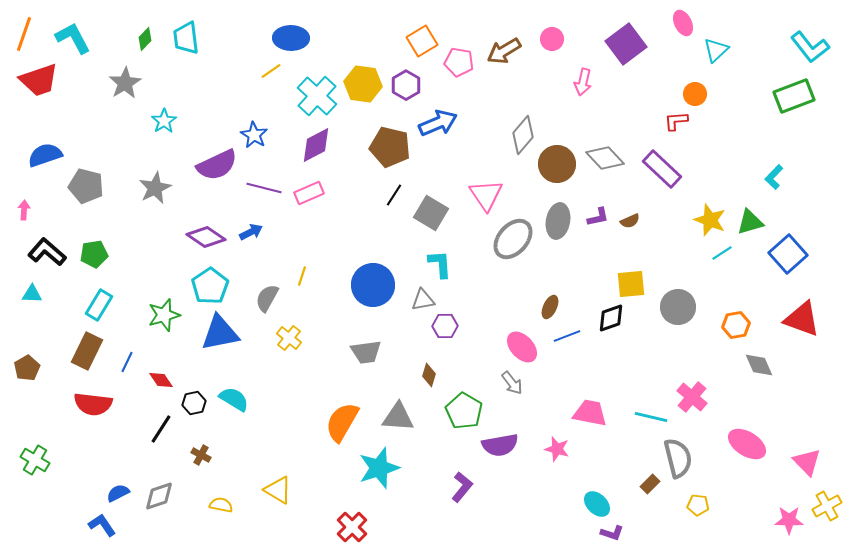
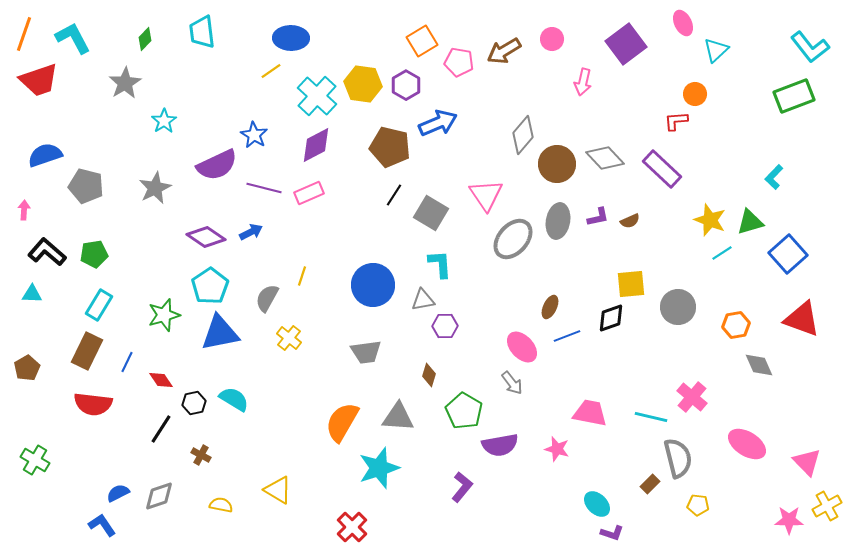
cyan trapezoid at (186, 38): moved 16 px right, 6 px up
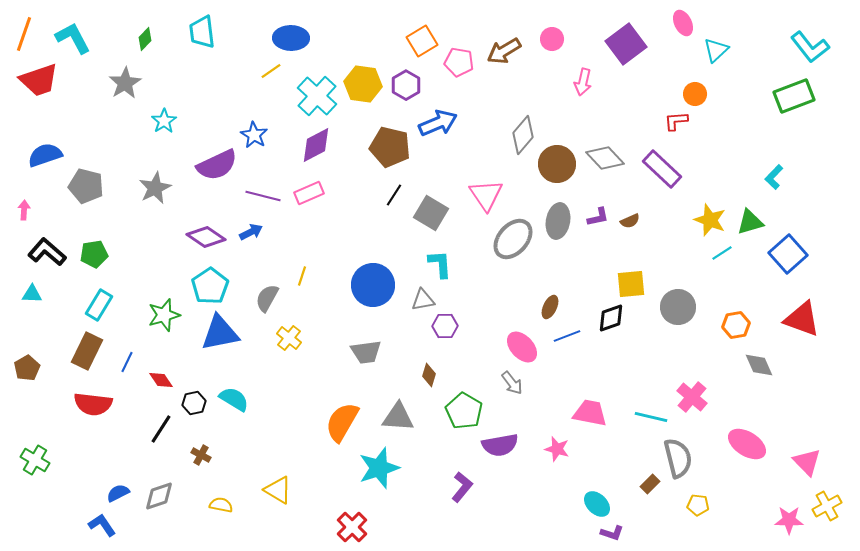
purple line at (264, 188): moved 1 px left, 8 px down
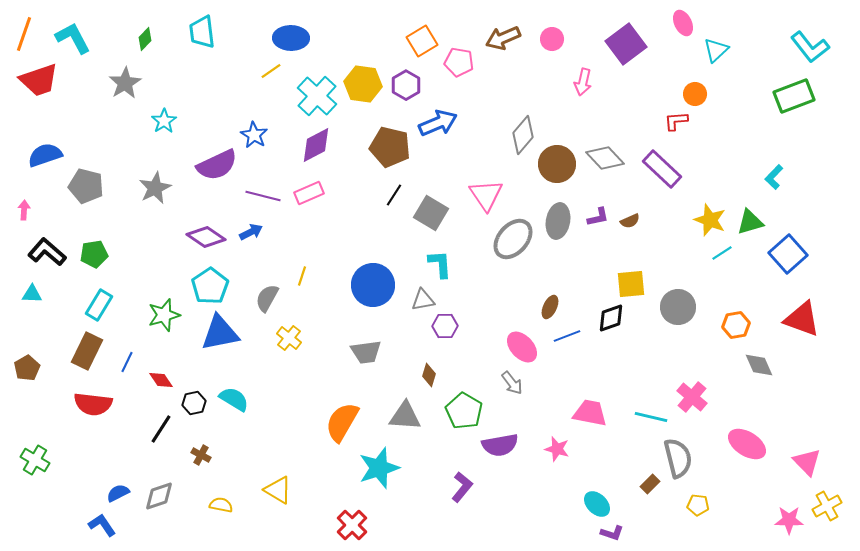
brown arrow at (504, 51): moved 1 px left, 13 px up; rotated 8 degrees clockwise
gray triangle at (398, 417): moved 7 px right, 1 px up
red cross at (352, 527): moved 2 px up
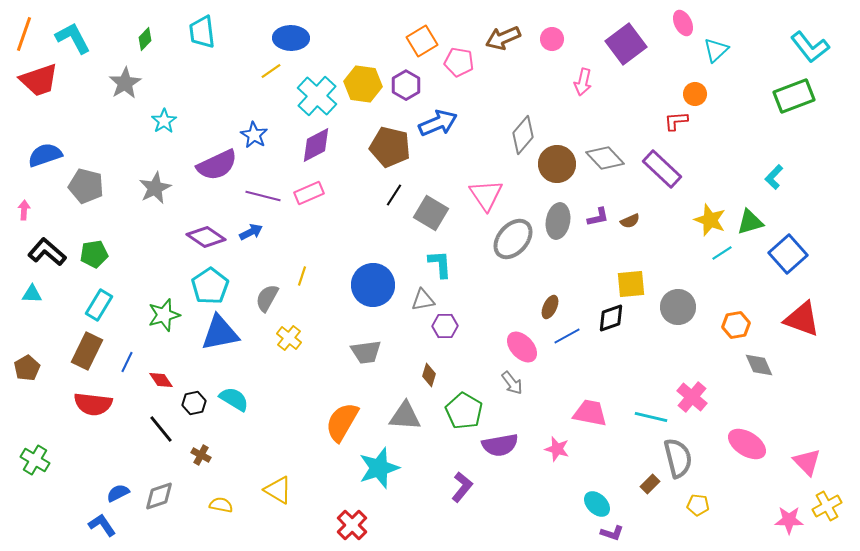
blue line at (567, 336): rotated 8 degrees counterclockwise
black line at (161, 429): rotated 72 degrees counterclockwise
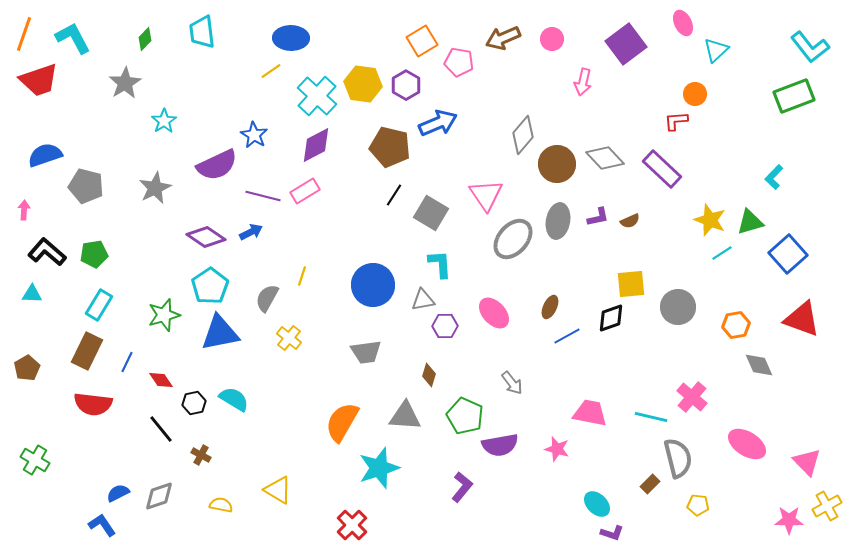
pink rectangle at (309, 193): moved 4 px left, 2 px up; rotated 8 degrees counterclockwise
pink ellipse at (522, 347): moved 28 px left, 34 px up
green pentagon at (464, 411): moved 1 px right, 5 px down; rotated 6 degrees counterclockwise
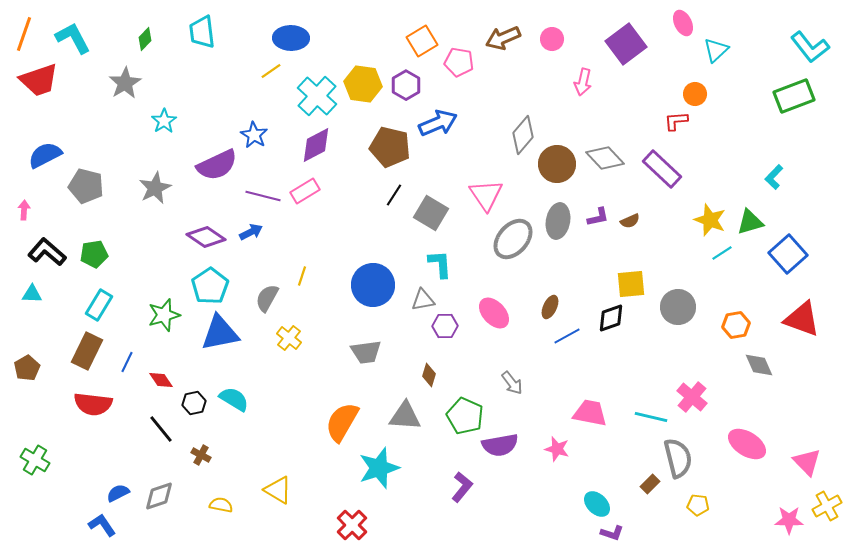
blue semicircle at (45, 155): rotated 8 degrees counterclockwise
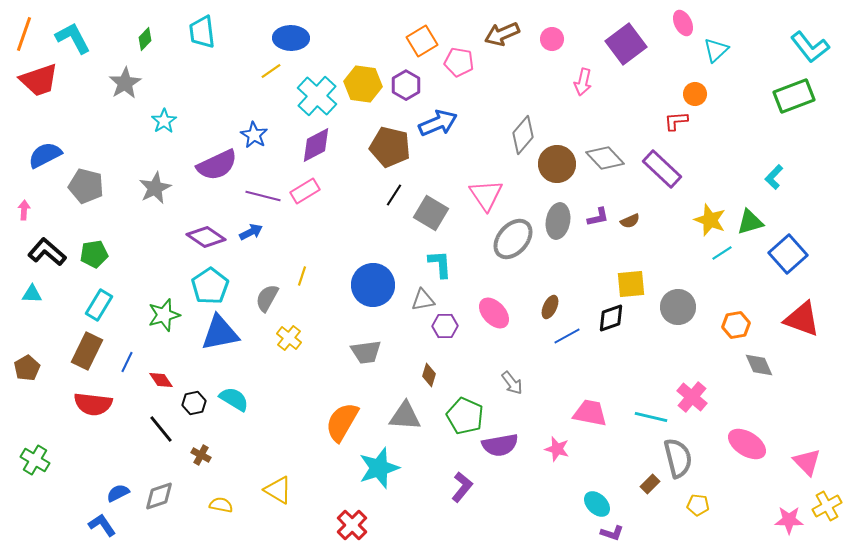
brown arrow at (503, 38): moved 1 px left, 4 px up
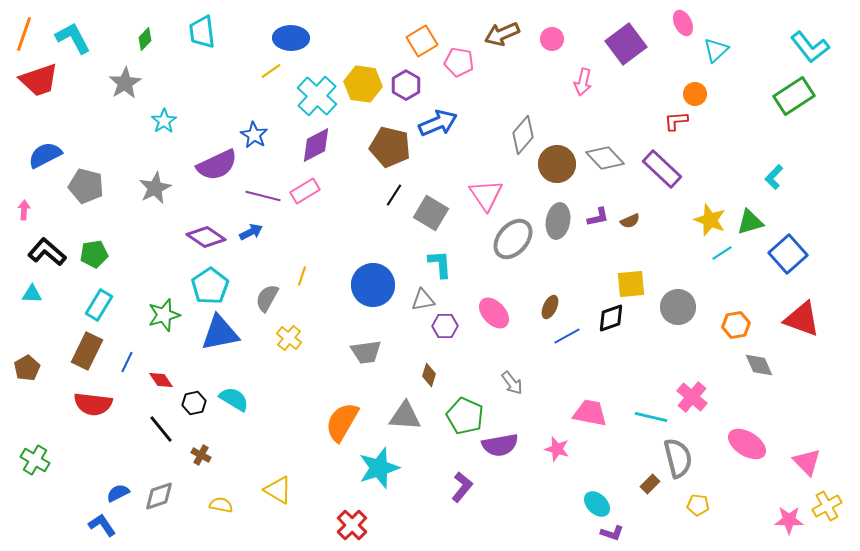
green rectangle at (794, 96): rotated 12 degrees counterclockwise
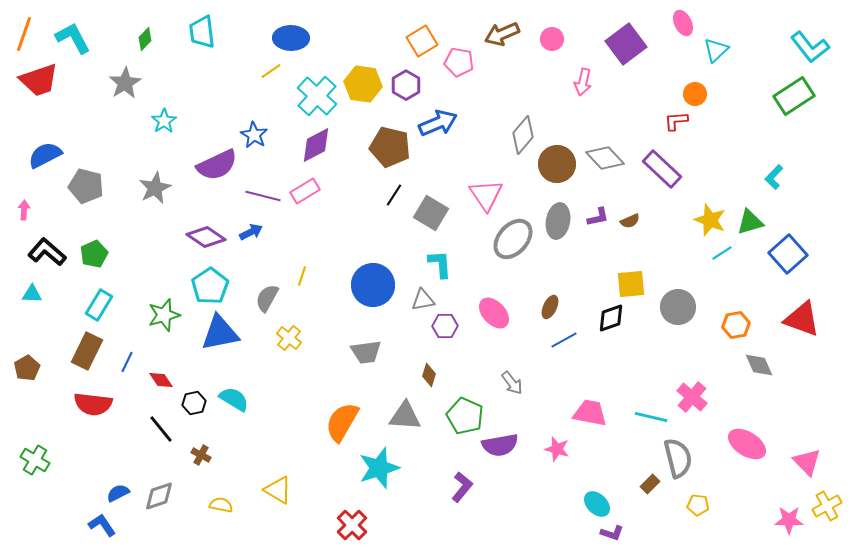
green pentagon at (94, 254): rotated 16 degrees counterclockwise
blue line at (567, 336): moved 3 px left, 4 px down
